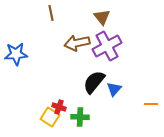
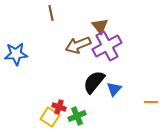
brown triangle: moved 2 px left, 9 px down
brown arrow: moved 1 px right, 2 px down; rotated 10 degrees counterclockwise
orange line: moved 2 px up
green cross: moved 3 px left, 1 px up; rotated 24 degrees counterclockwise
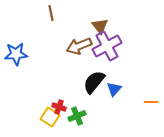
brown arrow: moved 1 px right, 1 px down
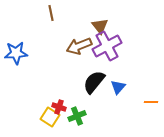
blue star: moved 1 px up
blue triangle: moved 4 px right, 2 px up
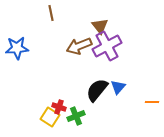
blue star: moved 1 px right, 5 px up
black semicircle: moved 3 px right, 8 px down
orange line: moved 1 px right
green cross: moved 1 px left
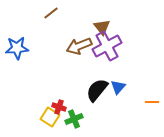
brown line: rotated 63 degrees clockwise
brown triangle: moved 2 px right, 1 px down
green cross: moved 2 px left, 3 px down
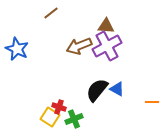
brown triangle: moved 4 px right, 1 px up; rotated 48 degrees counterclockwise
blue star: moved 1 px down; rotated 30 degrees clockwise
blue triangle: moved 1 px left, 2 px down; rotated 42 degrees counterclockwise
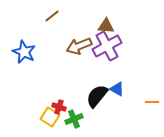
brown line: moved 1 px right, 3 px down
blue star: moved 7 px right, 3 px down
black semicircle: moved 6 px down
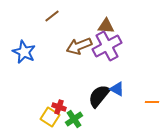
black semicircle: moved 2 px right
green cross: rotated 12 degrees counterclockwise
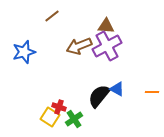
blue star: rotated 30 degrees clockwise
orange line: moved 10 px up
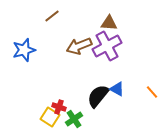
brown triangle: moved 3 px right, 3 px up
blue star: moved 2 px up
orange line: rotated 48 degrees clockwise
black semicircle: moved 1 px left
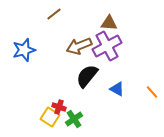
brown line: moved 2 px right, 2 px up
black semicircle: moved 11 px left, 20 px up
